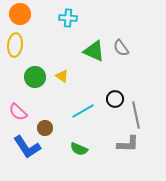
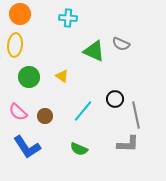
gray semicircle: moved 4 px up; rotated 30 degrees counterclockwise
green circle: moved 6 px left
cyan line: rotated 20 degrees counterclockwise
brown circle: moved 12 px up
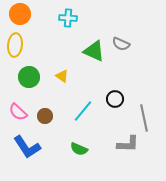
gray line: moved 8 px right, 3 px down
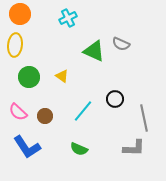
cyan cross: rotated 30 degrees counterclockwise
gray L-shape: moved 6 px right, 4 px down
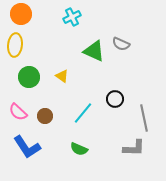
orange circle: moved 1 px right
cyan cross: moved 4 px right, 1 px up
cyan line: moved 2 px down
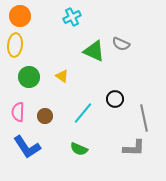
orange circle: moved 1 px left, 2 px down
pink semicircle: rotated 48 degrees clockwise
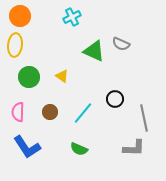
brown circle: moved 5 px right, 4 px up
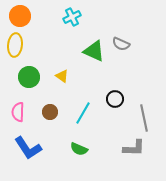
cyan line: rotated 10 degrees counterclockwise
blue L-shape: moved 1 px right, 1 px down
